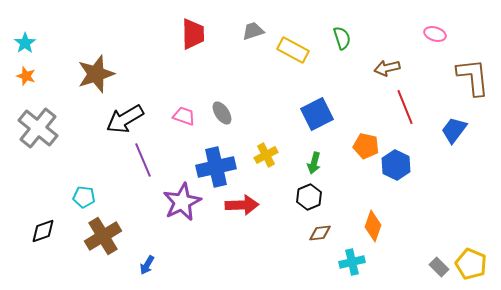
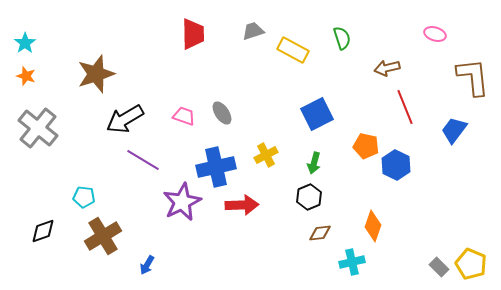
purple line: rotated 36 degrees counterclockwise
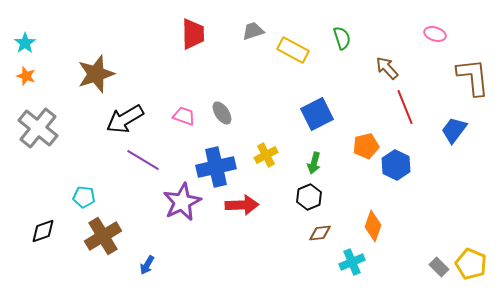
brown arrow: rotated 60 degrees clockwise
orange pentagon: rotated 25 degrees counterclockwise
cyan cross: rotated 10 degrees counterclockwise
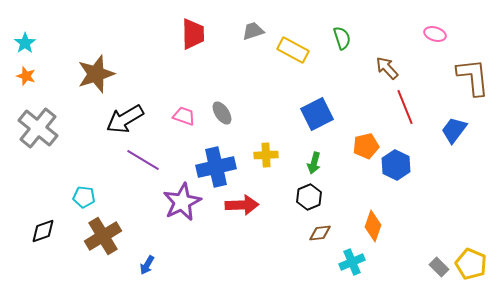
yellow cross: rotated 25 degrees clockwise
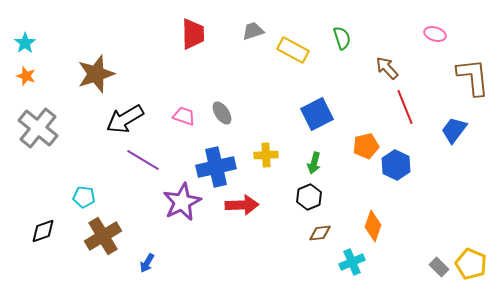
blue arrow: moved 2 px up
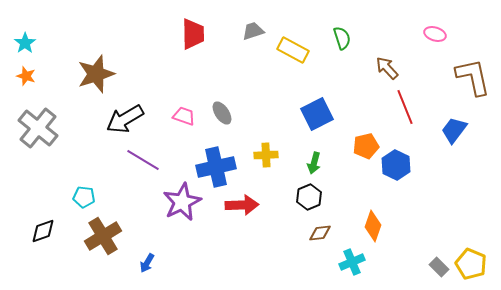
brown L-shape: rotated 6 degrees counterclockwise
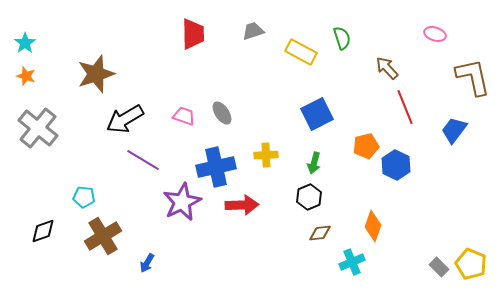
yellow rectangle: moved 8 px right, 2 px down
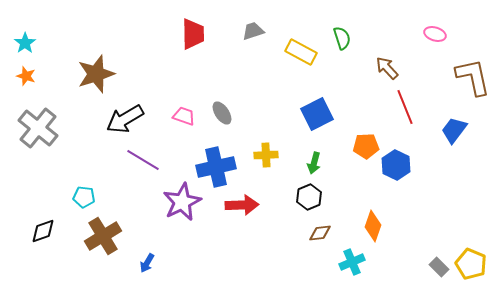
orange pentagon: rotated 10 degrees clockwise
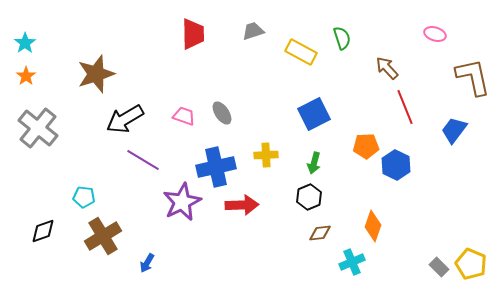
orange star: rotated 18 degrees clockwise
blue square: moved 3 px left
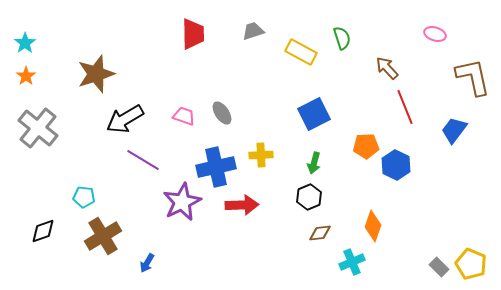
yellow cross: moved 5 px left
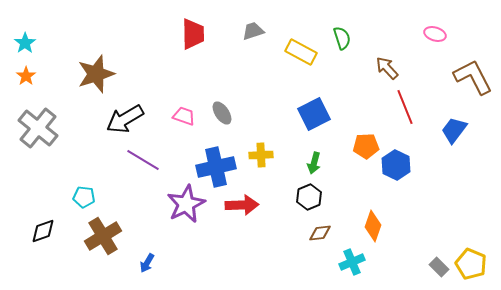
brown L-shape: rotated 15 degrees counterclockwise
purple star: moved 4 px right, 2 px down
